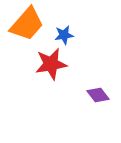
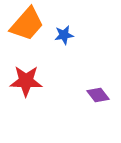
red star: moved 25 px left, 17 px down; rotated 12 degrees clockwise
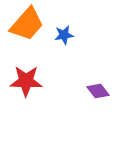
purple diamond: moved 4 px up
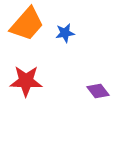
blue star: moved 1 px right, 2 px up
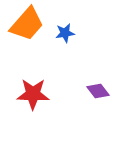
red star: moved 7 px right, 13 px down
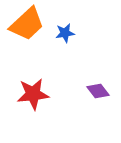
orange trapezoid: rotated 6 degrees clockwise
red star: rotated 8 degrees counterclockwise
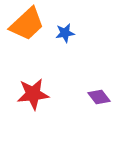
purple diamond: moved 1 px right, 6 px down
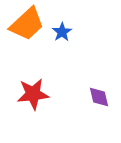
blue star: moved 3 px left, 1 px up; rotated 24 degrees counterclockwise
purple diamond: rotated 25 degrees clockwise
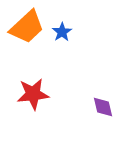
orange trapezoid: moved 3 px down
purple diamond: moved 4 px right, 10 px down
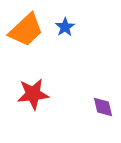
orange trapezoid: moved 1 px left, 3 px down
blue star: moved 3 px right, 5 px up
